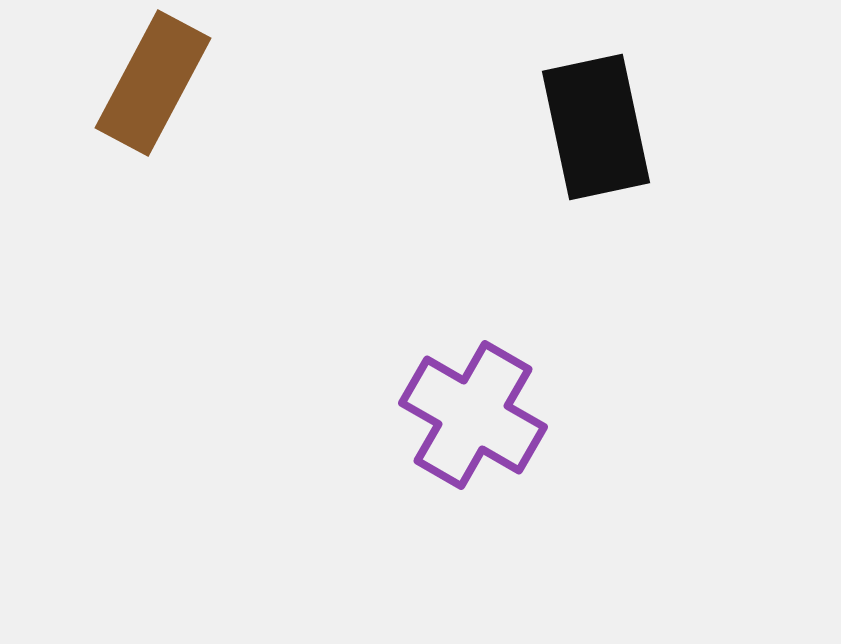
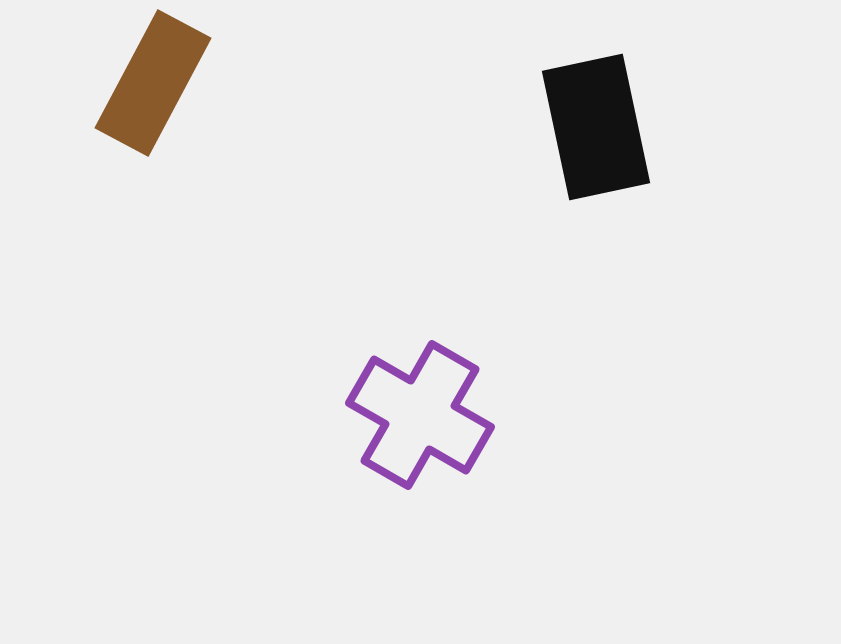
purple cross: moved 53 px left
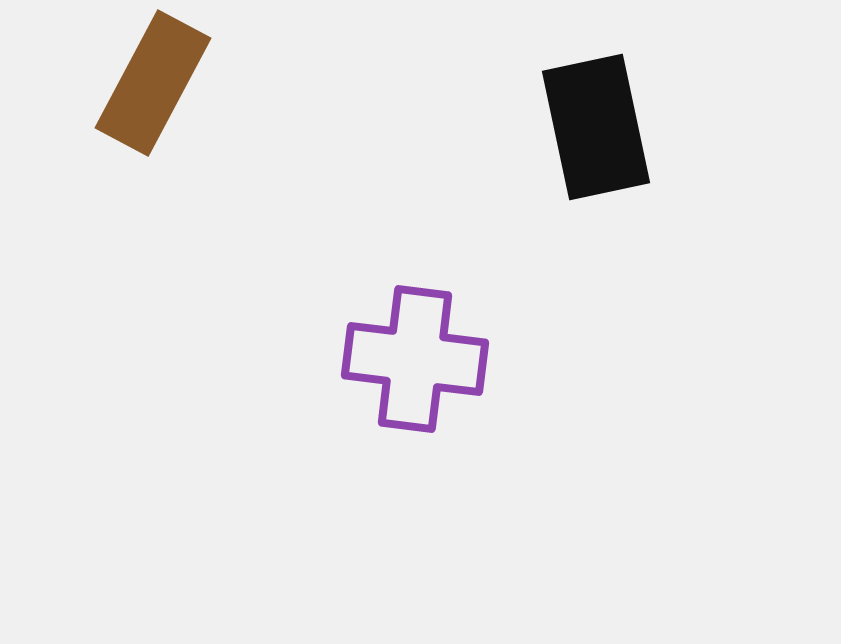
purple cross: moved 5 px left, 56 px up; rotated 23 degrees counterclockwise
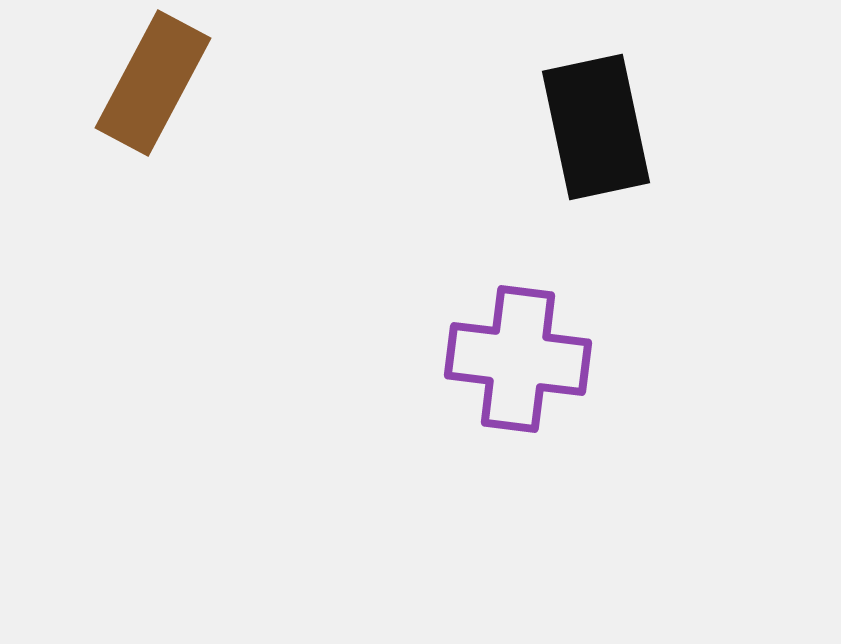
purple cross: moved 103 px right
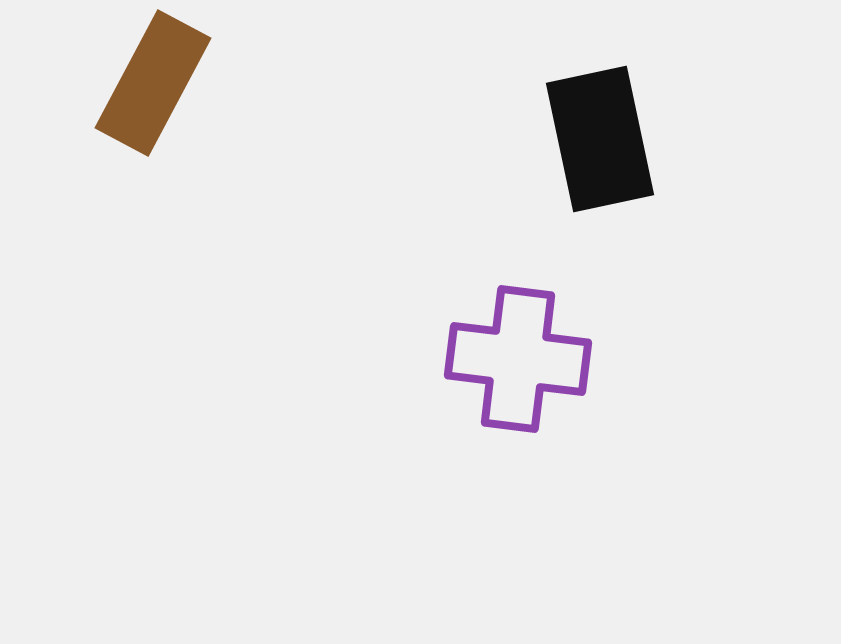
black rectangle: moved 4 px right, 12 px down
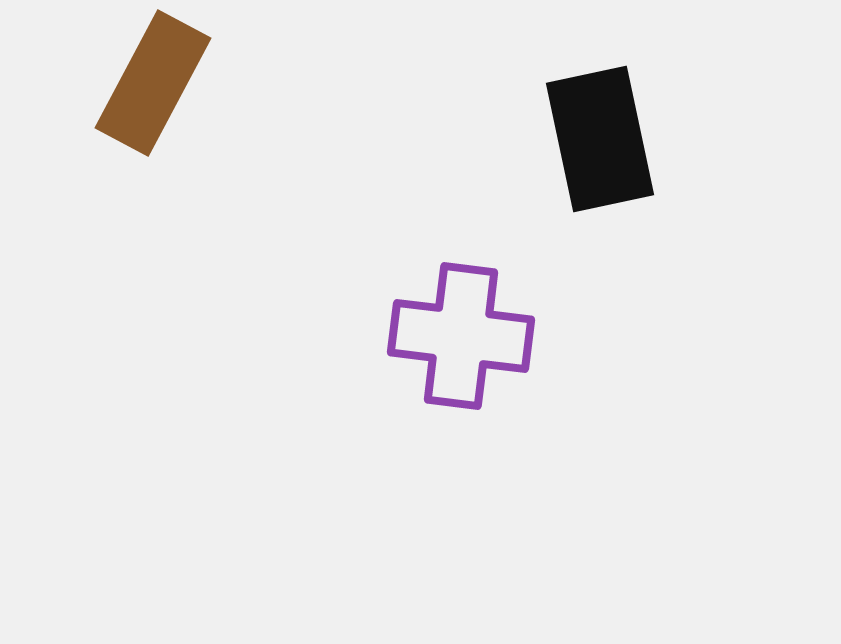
purple cross: moved 57 px left, 23 px up
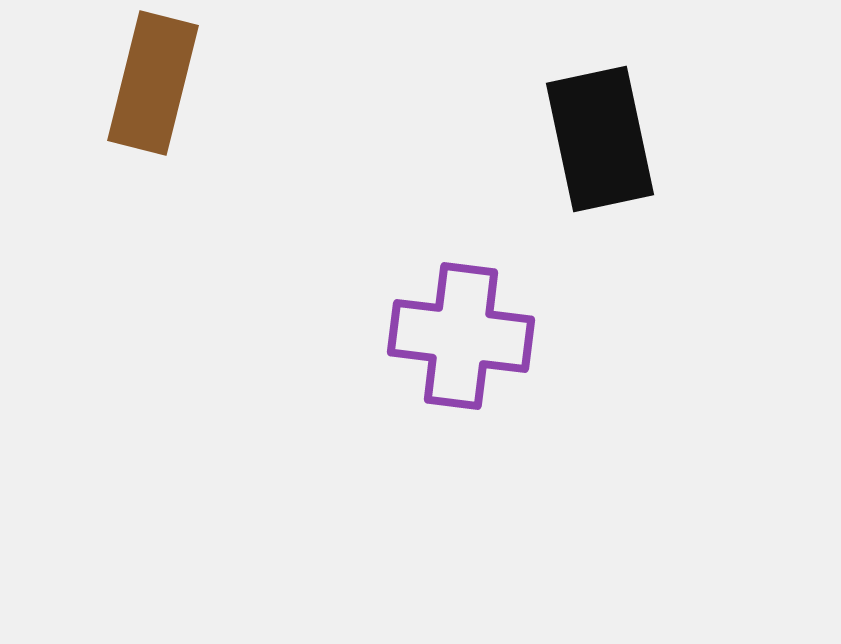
brown rectangle: rotated 14 degrees counterclockwise
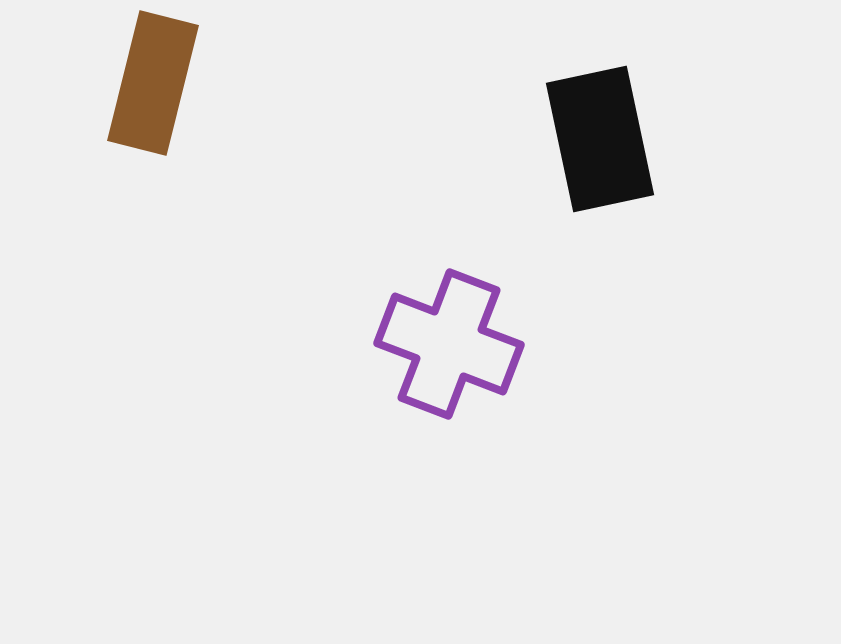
purple cross: moved 12 px left, 8 px down; rotated 14 degrees clockwise
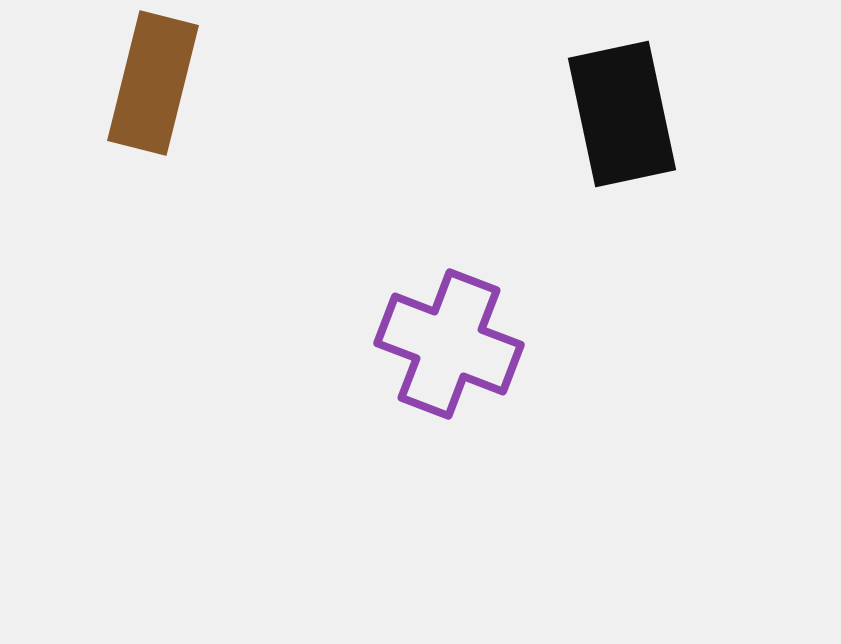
black rectangle: moved 22 px right, 25 px up
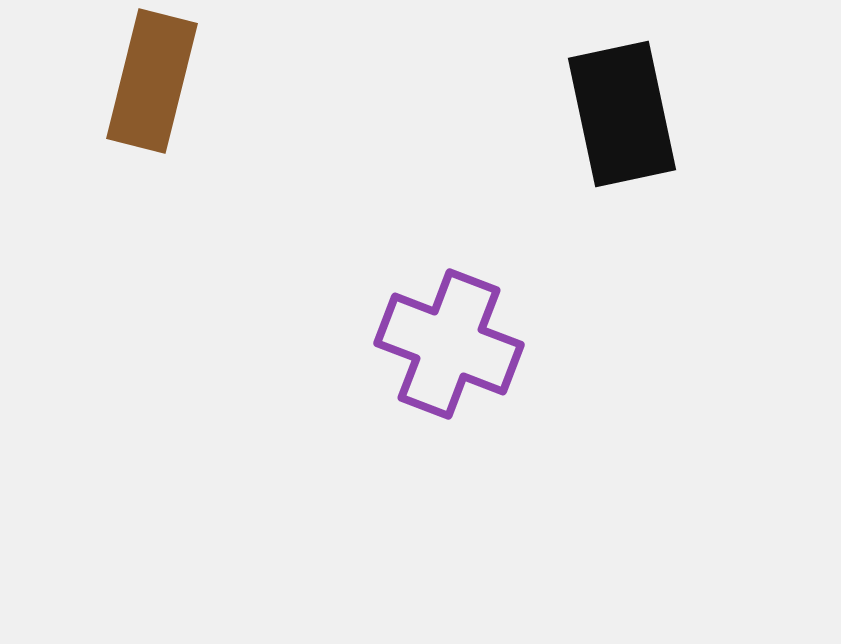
brown rectangle: moved 1 px left, 2 px up
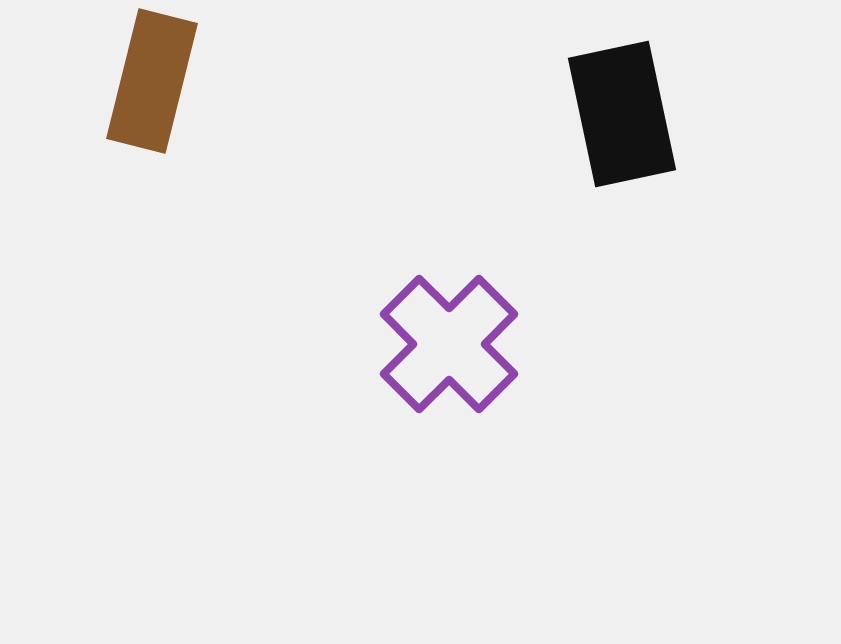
purple cross: rotated 24 degrees clockwise
